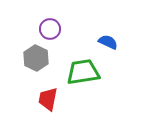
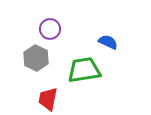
green trapezoid: moved 1 px right, 2 px up
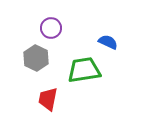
purple circle: moved 1 px right, 1 px up
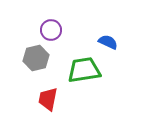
purple circle: moved 2 px down
gray hexagon: rotated 20 degrees clockwise
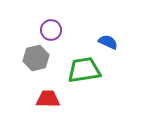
red trapezoid: rotated 80 degrees clockwise
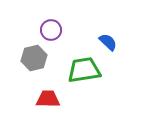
blue semicircle: rotated 18 degrees clockwise
gray hexagon: moved 2 px left
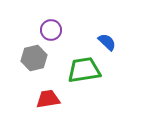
blue semicircle: moved 1 px left
red trapezoid: rotated 10 degrees counterclockwise
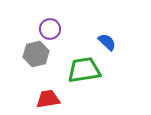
purple circle: moved 1 px left, 1 px up
gray hexagon: moved 2 px right, 4 px up
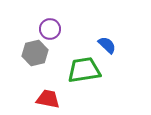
blue semicircle: moved 3 px down
gray hexagon: moved 1 px left, 1 px up
red trapezoid: rotated 20 degrees clockwise
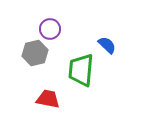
green trapezoid: moved 3 px left; rotated 76 degrees counterclockwise
